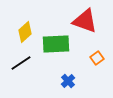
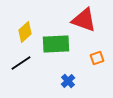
red triangle: moved 1 px left, 1 px up
orange square: rotated 16 degrees clockwise
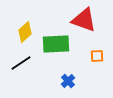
orange square: moved 2 px up; rotated 16 degrees clockwise
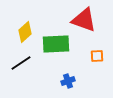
blue cross: rotated 24 degrees clockwise
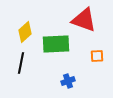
black line: rotated 45 degrees counterclockwise
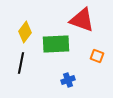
red triangle: moved 2 px left
yellow diamond: rotated 10 degrees counterclockwise
orange square: rotated 24 degrees clockwise
blue cross: moved 1 px up
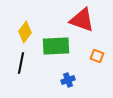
green rectangle: moved 2 px down
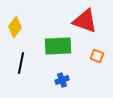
red triangle: moved 3 px right, 1 px down
yellow diamond: moved 10 px left, 5 px up
green rectangle: moved 2 px right
blue cross: moved 6 px left
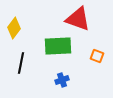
red triangle: moved 7 px left, 2 px up
yellow diamond: moved 1 px left, 1 px down
